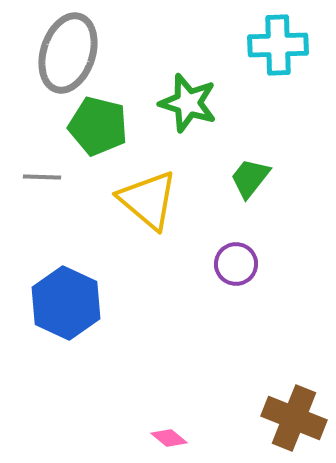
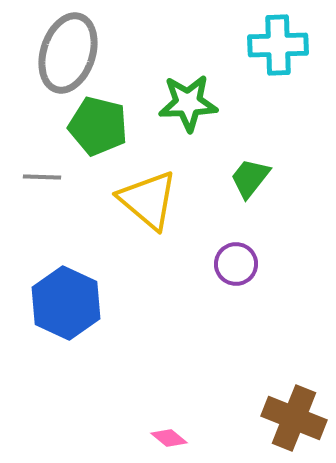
green star: rotated 20 degrees counterclockwise
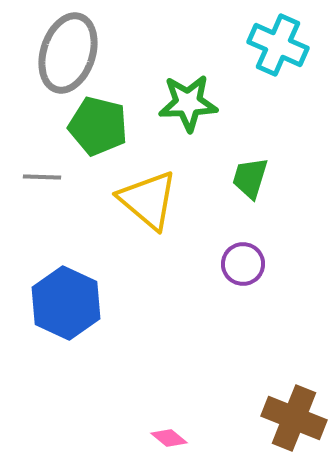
cyan cross: rotated 26 degrees clockwise
green trapezoid: rotated 21 degrees counterclockwise
purple circle: moved 7 px right
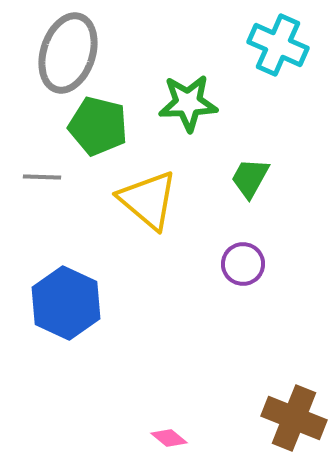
green trapezoid: rotated 12 degrees clockwise
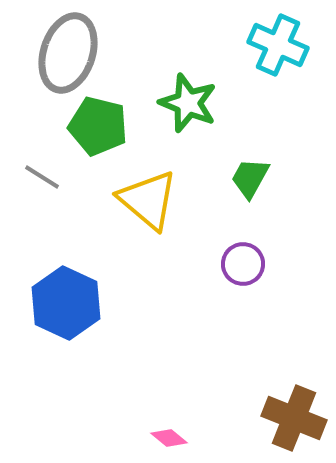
green star: rotated 24 degrees clockwise
gray line: rotated 30 degrees clockwise
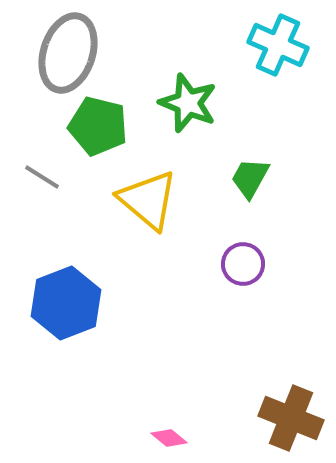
blue hexagon: rotated 14 degrees clockwise
brown cross: moved 3 px left
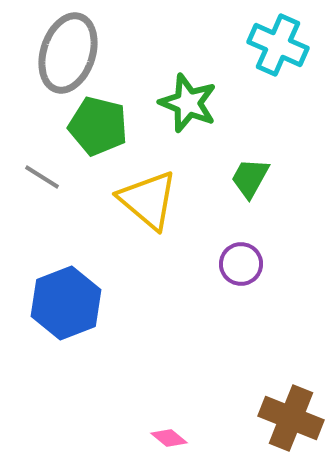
purple circle: moved 2 px left
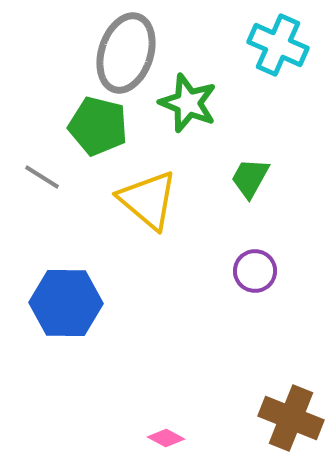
gray ellipse: moved 58 px right
purple circle: moved 14 px right, 7 px down
blue hexagon: rotated 22 degrees clockwise
pink diamond: moved 3 px left; rotated 12 degrees counterclockwise
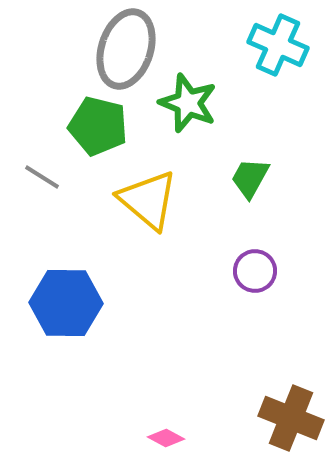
gray ellipse: moved 4 px up
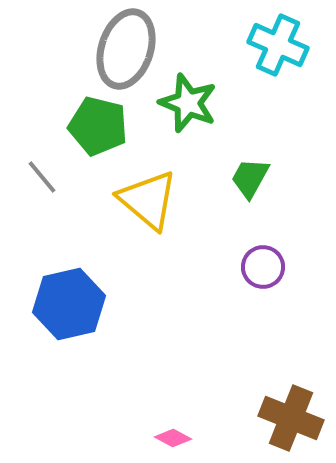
gray line: rotated 18 degrees clockwise
purple circle: moved 8 px right, 4 px up
blue hexagon: moved 3 px right, 1 px down; rotated 14 degrees counterclockwise
pink diamond: moved 7 px right
